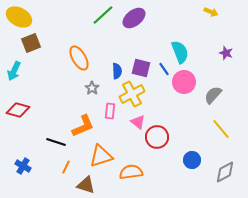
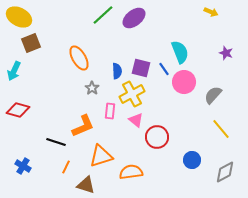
pink triangle: moved 2 px left, 2 px up
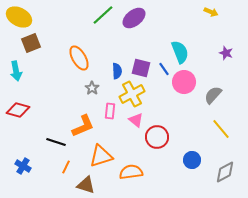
cyan arrow: moved 2 px right; rotated 36 degrees counterclockwise
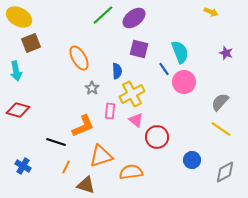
purple square: moved 2 px left, 19 px up
gray semicircle: moved 7 px right, 7 px down
yellow line: rotated 15 degrees counterclockwise
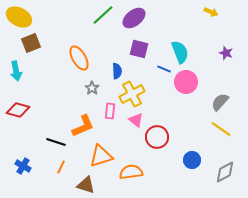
blue line: rotated 32 degrees counterclockwise
pink circle: moved 2 px right
orange line: moved 5 px left
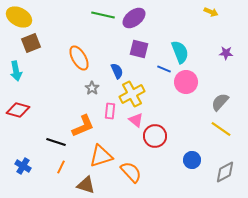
green line: rotated 55 degrees clockwise
purple star: rotated 16 degrees counterclockwise
blue semicircle: rotated 21 degrees counterclockwise
red circle: moved 2 px left, 1 px up
orange semicircle: rotated 55 degrees clockwise
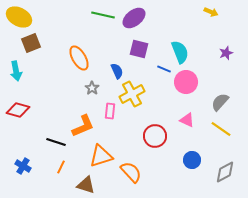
purple star: rotated 24 degrees counterclockwise
pink triangle: moved 51 px right; rotated 14 degrees counterclockwise
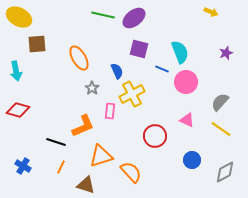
brown square: moved 6 px right, 1 px down; rotated 18 degrees clockwise
blue line: moved 2 px left
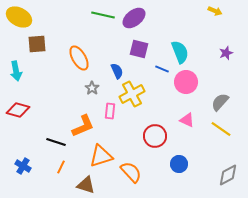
yellow arrow: moved 4 px right, 1 px up
blue circle: moved 13 px left, 4 px down
gray diamond: moved 3 px right, 3 px down
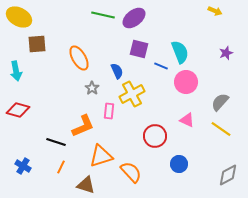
blue line: moved 1 px left, 3 px up
pink rectangle: moved 1 px left
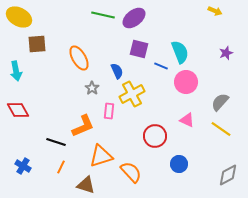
red diamond: rotated 45 degrees clockwise
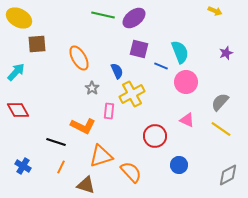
yellow ellipse: moved 1 px down
cyan arrow: moved 1 px down; rotated 126 degrees counterclockwise
orange L-shape: rotated 50 degrees clockwise
blue circle: moved 1 px down
